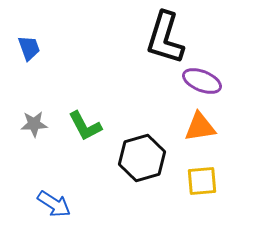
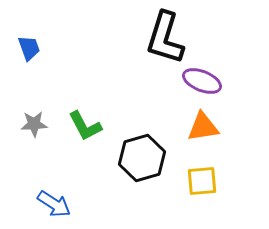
orange triangle: moved 3 px right
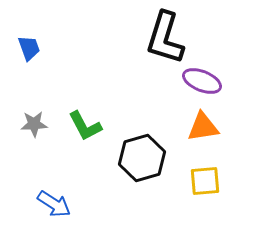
yellow square: moved 3 px right
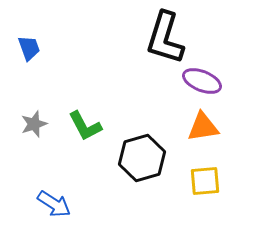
gray star: rotated 16 degrees counterclockwise
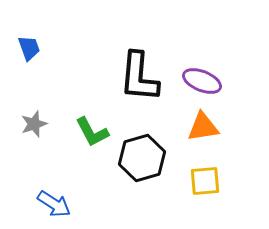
black L-shape: moved 26 px left, 39 px down; rotated 12 degrees counterclockwise
green L-shape: moved 7 px right, 6 px down
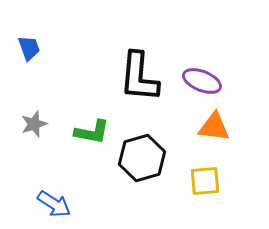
orange triangle: moved 11 px right; rotated 16 degrees clockwise
green L-shape: rotated 51 degrees counterclockwise
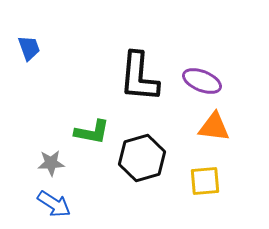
gray star: moved 17 px right, 39 px down; rotated 16 degrees clockwise
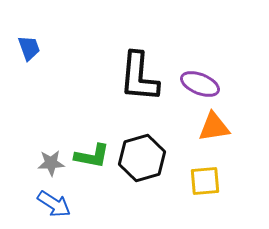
purple ellipse: moved 2 px left, 3 px down
orange triangle: rotated 16 degrees counterclockwise
green L-shape: moved 24 px down
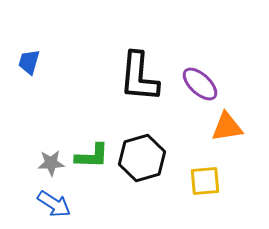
blue trapezoid: moved 14 px down; rotated 144 degrees counterclockwise
purple ellipse: rotated 21 degrees clockwise
orange triangle: moved 13 px right
green L-shape: rotated 9 degrees counterclockwise
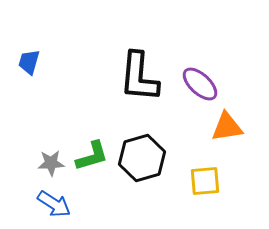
green L-shape: rotated 18 degrees counterclockwise
